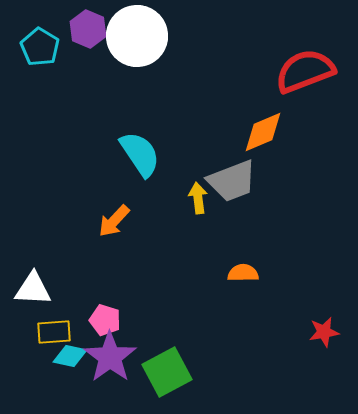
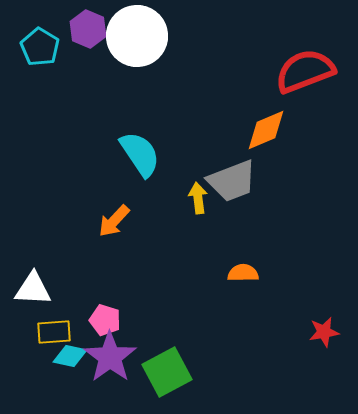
orange diamond: moved 3 px right, 2 px up
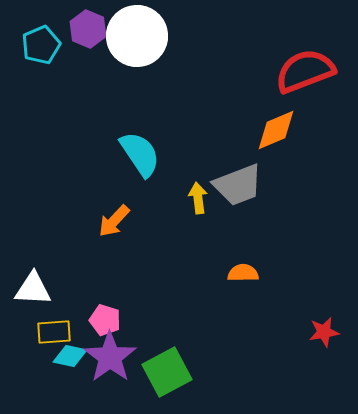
cyan pentagon: moved 1 px right, 2 px up; rotated 18 degrees clockwise
orange diamond: moved 10 px right
gray trapezoid: moved 6 px right, 4 px down
